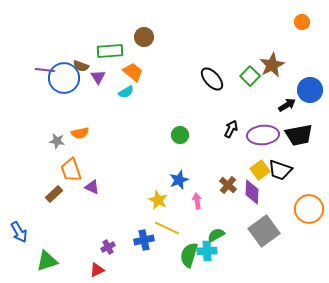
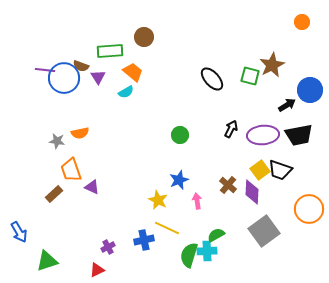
green square at (250, 76): rotated 30 degrees counterclockwise
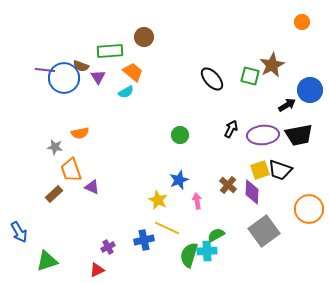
gray star at (57, 141): moved 2 px left, 6 px down
yellow square at (260, 170): rotated 18 degrees clockwise
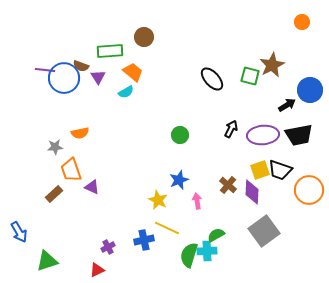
gray star at (55, 147): rotated 14 degrees counterclockwise
orange circle at (309, 209): moved 19 px up
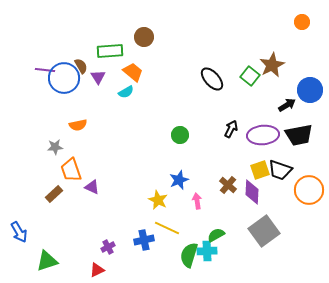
brown semicircle at (81, 66): rotated 140 degrees counterclockwise
green square at (250, 76): rotated 24 degrees clockwise
orange semicircle at (80, 133): moved 2 px left, 8 px up
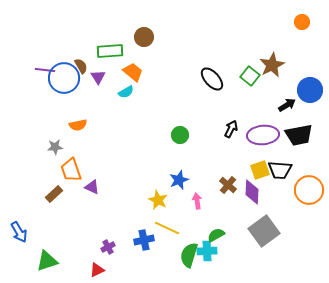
black trapezoid at (280, 170): rotated 15 degrees counterclockwise
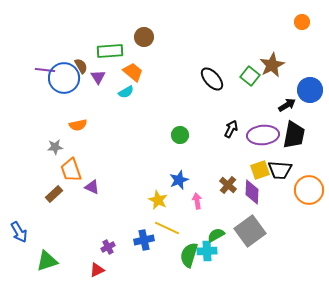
black trapezoid at (299, 135): moved 5 px left; rotated 68 degrees counterclockwise
gray square at (264, 231): moved 14 px left
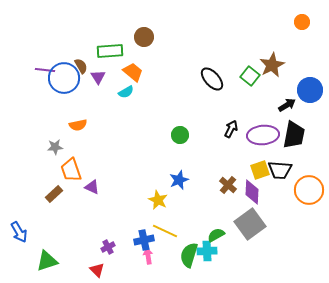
pink arrow at (197, 201): moved 49 px left, 55 px down
yellow line at (167, 228): moved 2 px left, 3 px down
gray square at (250, 231): moved 7 px up
red triangle at (97, 270): rotated 49 degrees counterclockwise
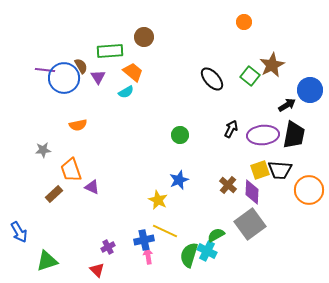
orange circle at (302, 22): moved 58 px left
gray star at (55, 147): moved 12 px left, 3 px down
cyan cross at (207, 251): rotated 30 degrees clockwise
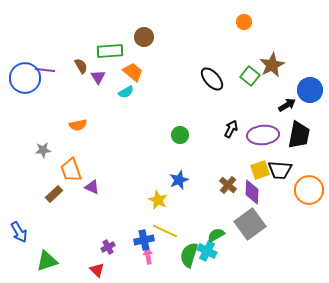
blue circle at (64, 78): moved 39 px left
black trapezoid at (294, 135): moved 5 px right
